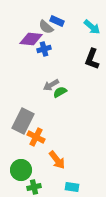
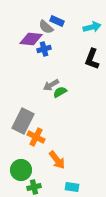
cyan arrow: rotated 54 degrees counterclockwise
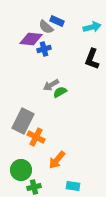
orange arrow: rotated 78 degrees clockwise
cyan rectangle: moved 1 px right, 1 px up
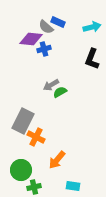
blue rectangle: moved 1 px right, 1 px down
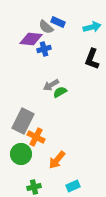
green circle: moved 16 px up
cyan rectangle: rotated 32 degrees counterclockwise
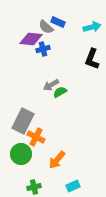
blue cross: moved 1 px left
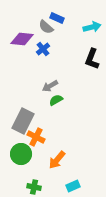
blue rectangle: moved 1 px left, 4 px up
purple diamond: moved 9 px left
blue cross: rotated 24 degrees counterclockwise
gray arrow: moved 1 px left, 1 px down
green semicircle: moved 4 px left, 8 px down
green cross: rotated 24 degrees clockwise
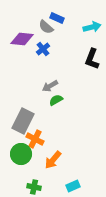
orange cross: moved 1 px left, 2 px down
orange arrow: moved 4 px left
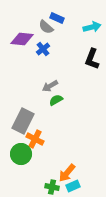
orange arrow: moved 14 px right, 13 px down
green cross: moved 18 px right
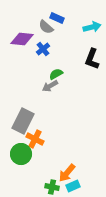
green semicircle: moved 26 px up
